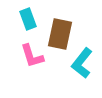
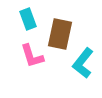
cyan L-shape: moved 1 px right
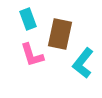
pink L-shape: moved 1 px up
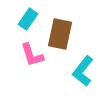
cyan rectangle: rotated 55 degrees clockwise
cyan L-shape: moved 8 px down
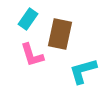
cyan L-shape: rotated 36 degrees clockwise
